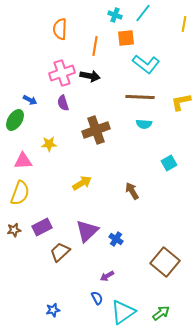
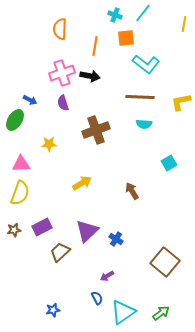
pink triangle: moved 2 px left, 3 px down
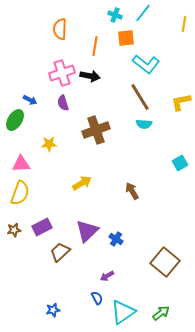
brown line: rotated 56 degrees clockwise
cyan square: moved 11 px right
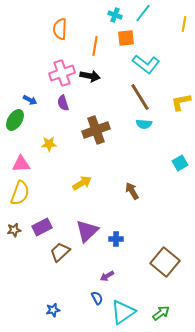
blue cross: rotated 32 degrees counterclockwise
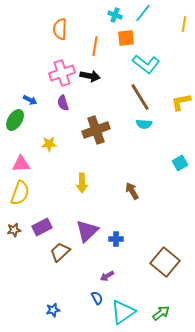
yellow arrow: rotated 120 degrees clockwise
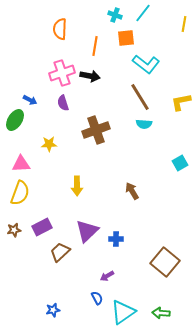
yellow arrow: moved 5 px left, 3 px down
green arrow: rotated 138 degrees counterclockwise
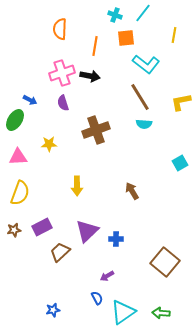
yellow line: moved 10 px left, 11 px down
pink triangle: moved 3 px left, 7 px up
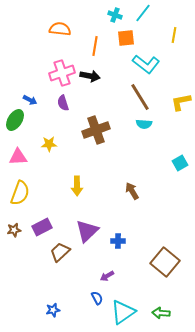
orange semicircle: rotated 95 degrees clockwise
blue cross: moved 2 px right, 2 px down
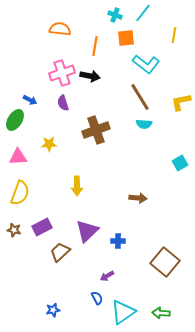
brown arrow: moved 6 px right, 7 px down; rotated 126 degrees clockwise
brown star: rotated 24 degrees clockwise
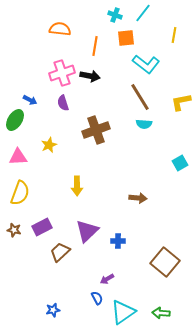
yellow star: moved 1 px down; rotated 21 degrees counterclockwise
purple arrow: moved 3 px down
